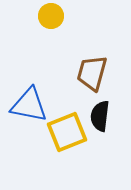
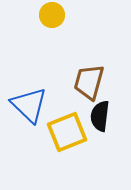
yellow circle: moved 1 px right, 1 px up
brown trapezoid: moved 3 px left, 9 px down
blue triangle: rotated 33 degrees clockwise
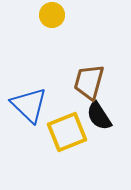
black semicircle: moved 1 px left; rotated 40 degrees counterclockwise
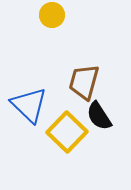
brown trapezoid: moved 5 px left
yellow square: rotated 24 degrees counterclockwise
